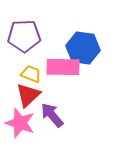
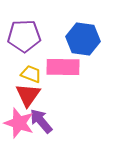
blue hexagon: moved 9 px up
red triangle: rotated 12 degrees counterclockwise
purple arrow: moved 11 px left, 6 px down
pink star: moved 1 px left
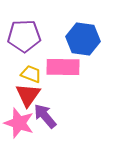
purple arrow: moved 4 px right, 5 px up
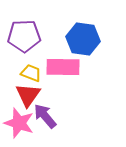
yellow trapezoid: moved 1 px up
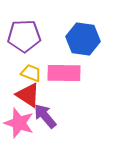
pink rectangle: moved 1 px right, 6 px down
red triangle: rotated 32 degrees counterclockwise
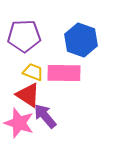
blue hexagon: moved 2 px left, 1 px down; rotated 12 degrees clockwise
yellow trapezoid: moved 2 px right, 1 px up
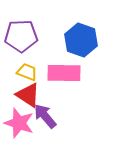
purple pentagon: moved 3 px left
yellow trapezoid: moved 6 px left
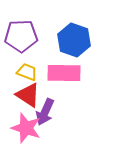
blue hexagon: moved 7 px left
purple arrow: moved 4 px up; rotated 116 degrees counterclockwise
pink star: moved 7 px right, 5 px down
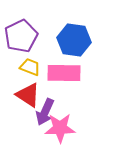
purple pentagon: rotated 24 degrees counterclockwise
blue hexagon: rotated 12 degrees counterclockwise
yellow trapezoid: moved 3 px right, 5 px up
pink star: moved 34 px right; rotated 20 degrees counterclockwise
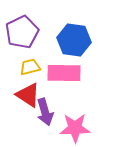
purple pentagon: moved 1 px right, 4 px up
yellow trapezoid: rotated 35 degrees counterclockwise
purple arrow: rotated 40 degrees counterclockwise
pink star: moved 15 px right
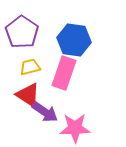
purple pentagon: rotated 12 degrees counterclockwise
pink rectangle: rotated 72 degrees counterclockwise
purple arrow: rotated 40 degrees counterclockwise
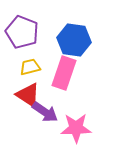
purple pentagon: rotated 12 degrees counterclockwise
pink star: moved 1 px right
